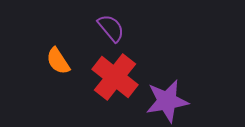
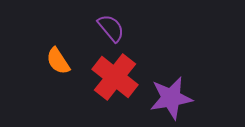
purple star: moved 4 px right, 3 px up
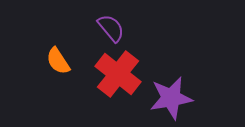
red cross: moved 3 px right, 3 px up
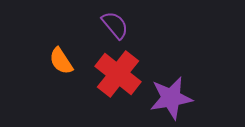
purple semicircle: moved 4 px right, 3 px up
orange semicircle: moved 3 px right
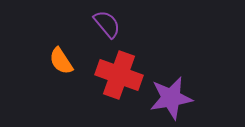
purple semicircle: moved 8 px left, 1 px up
red cross: moved 1 px right, 1 px down; rotated 18 degrees counterclockwise
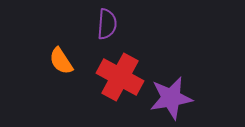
purple semicircle: rotated 44 degrees clockwise
red cross: moved 1 px right, 2 px down; rotated 9 degrees clockwise
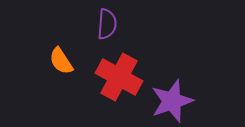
red cross: moved 1 px left
purple star: moved 1 px right, 3 px down; rotated 9 degrees counterclockwise
